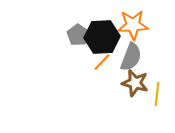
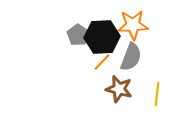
brown star: moved 16 px left, 6 px down
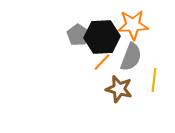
yellow line: moved 3 px left, 14 px up
